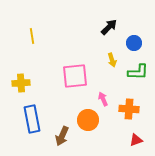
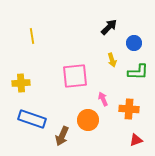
blue rectangle: rotated 60 degrees counterclockwise
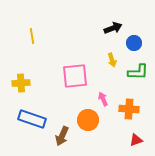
black arrow: moved 4 px right, 1 px down; rotated 24 degrees clockwise
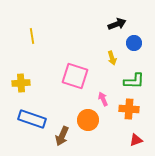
black arrow: moved 4 px right, 4 px up
yellow arrow: moved 2 px up
green L-shape: moved 4 px left, 9 px down
pink square: rotated 24 degrees clockwise
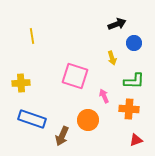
pink arrow: moved 1 px right, 3 px up
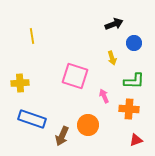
black arrow: moved 3 px left
yellow cross: moved 1 px left
orange circle: moved 5 px down
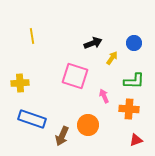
black arrow: moved 21 px left, 19 px down
yellow arrow: rotated 128 degrees counterclockwise
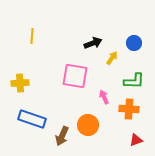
yellow line: rotated 14 degrees clockwise
pink square: rotated 8 degrees counterclockwise
pink arrow: moved 1 px down
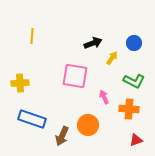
green L-shape: rotated 25 degrees clockwise
